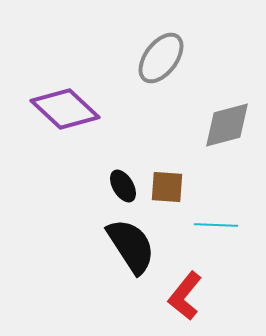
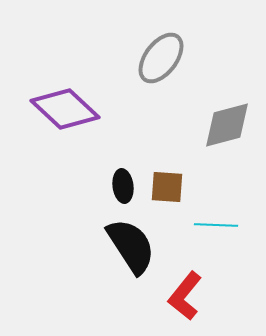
black ellipse: rotated 24 degrees clockwise
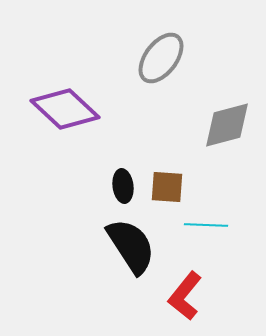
cyan line: moved 10 px left
